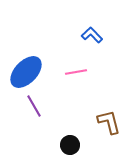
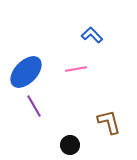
pink line: moved 3 px up
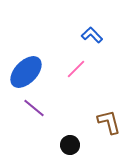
pink line: rotated 35 degrees counterclockwise
purple line: moved 2 px down; rotated 20 degrees counterclockwise
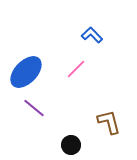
black circle: moved 1 px right
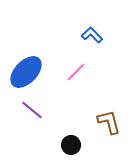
pink line: moved 3 px down
purple line: moved 2 px left, 2 px down
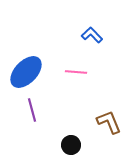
pink line: rotated 50 degrees clockwise
purple line: rotated 35 degrees clockwise
brown L-shape: rotated 8 degrees counterclockwise
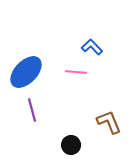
blue L-shape: moved 12 px down
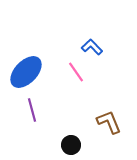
pink line: rotated 50 degrees clockwise
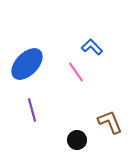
blue ellipse: moved 1 px right, 8 px up
brown L-shape: moved 1 px right
black circle: moved 6 px right, 5 px up
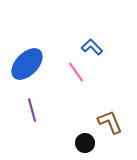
black circle: moved 8 px right, 3 px down
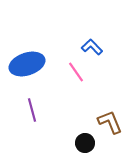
blue ellipse: rotated 28 degrees clockwise
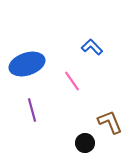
pink line: moved 4 px left, 9 px down
